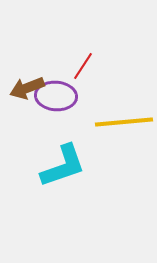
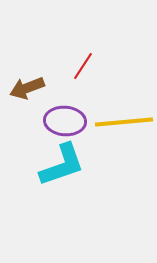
purple ellipse: moved 9 px right, 25 px down
cyan L-shape: moved 1 px left, 1 px up
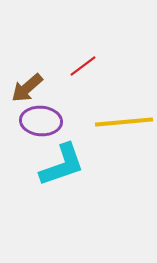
red line: rotated 20 degrees clockwise
brown arrow: rotated 20 degrees counterclockwise
purple ellipse: moved 24 px left
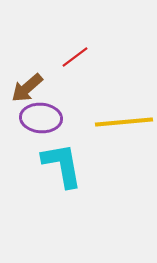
red line: moved 8 px left, 9 px up
purple ellipse: moved 3 px up
cyan L-shape: rotated 81 degrees counterclockwise
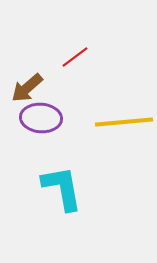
cyan L-shape: moved 23 px down
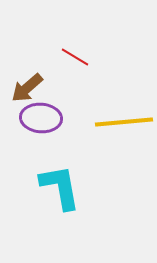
red line: rotated 68 degrees clockwise
cyan L-shape: moved 2 px left, 1 px up
